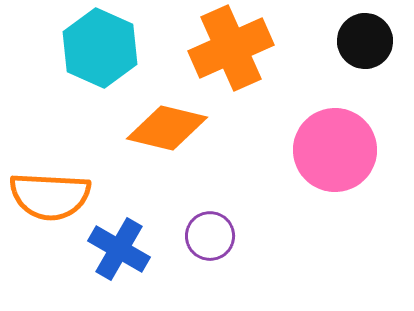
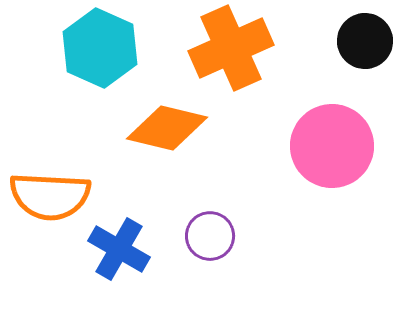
pink circle: moved 3 px left, 4 px up
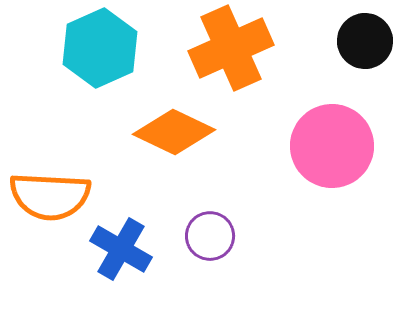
cyan hexagon: rotated 12 degrees clockwise
orange diamond: moved 7 px right, 4 px down; rotated 12 degrees clockwise
blue cross: moved 2 px right
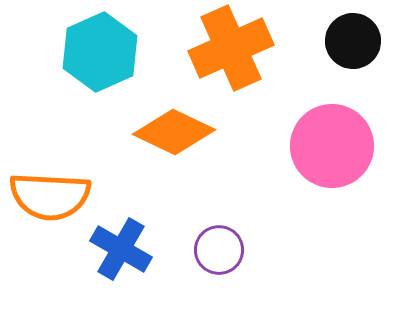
black circle: moved 12 px left
cyan hexagon: moved 4 px down
purple circle: moved 9 px right, 14 px down
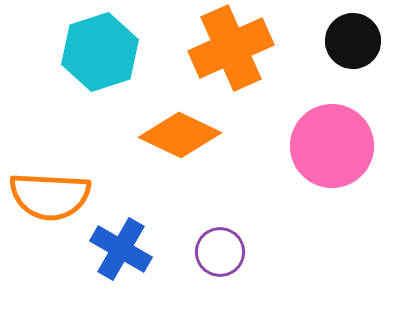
cyan hexagon: rotated 6 degrees clockwise
orange diamond: moved 6 px right, 3 px down
purple circle: moved 1 px right, 2 px down
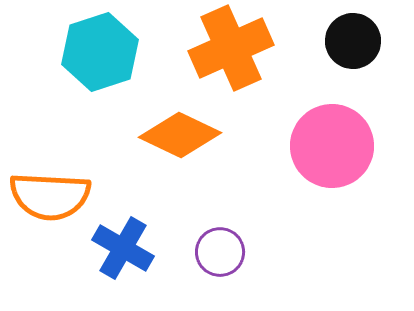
blue cross: moved 2 px right, 1 px up
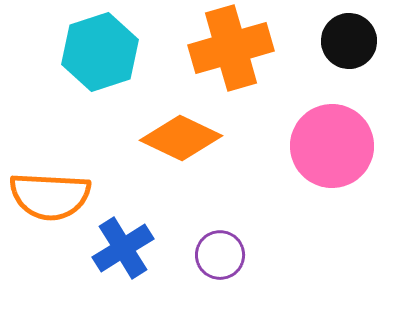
black circle: moved 4 px left
orange cross: rotated 8 degrees clockwise
orange diamond: moved 1 px right, 3 px down
blue cross: rotated 28 degrees clockwise
purple circle: moved 3 px down
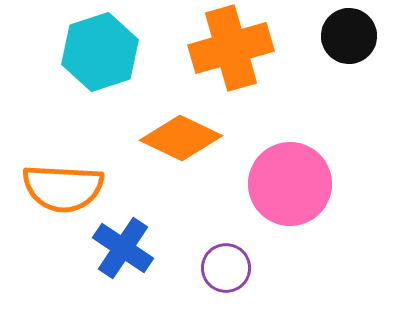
black circle: moved 5 px up
pink circle: moved 42 px left, 38 px down
orange semicircle: moved 13 px right, 8 px up
blue cross: rotated 24 degrees counterclockwise
purple circle: moved 6 px right, 13 px down
